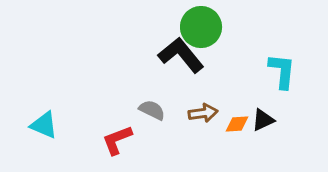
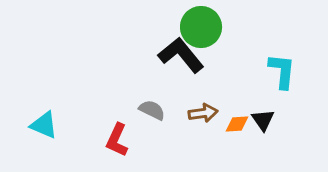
black triangle: rotated 40 degrees counterclockwise
red L-shape: rotated 44 degrees counterclockwise
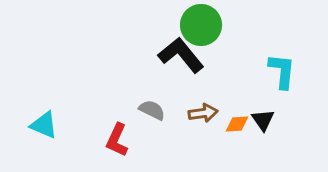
green circle: moved 2 px up
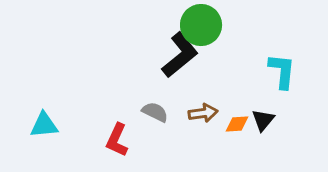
black L-shape: moved 1 px left; rotated 90 degrees clockwise
gray semicircle: moved 3 px right, 2 px down
black triangle: rotated 15 degrees clockwise
cyan triangle: rotated 28 degrees counterclockwise
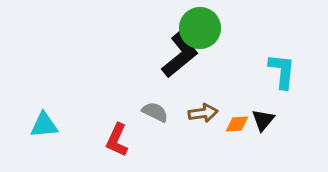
green circle: moved 1 px left, 3 px down
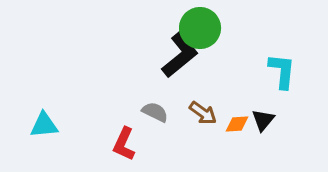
brown arrow: rotated 44 degrees clockwise
red L-shape: moved 7 px right, 4 px down
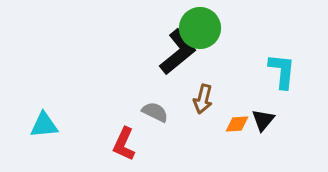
black L-shape: moved 2 px left, 3 px up
brown arrow: moved 14 px up; rotated 68 degrees clockwise
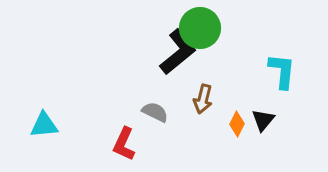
orange diamond: rotated 60 degrees counterclockwise
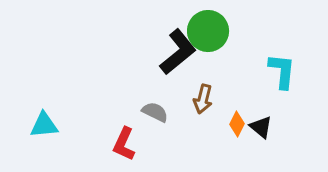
green circle: moved 8 px right, 3 px down
black triangle: moved 2 px left, 7 px down; rotated 30 degrees counterclockwise
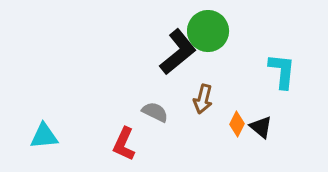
cyan triangle: moved 11 px down
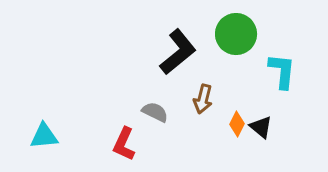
green circle: moved 28 px right, 3 px down
